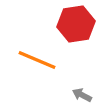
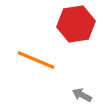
orange line: moved 1 px left
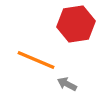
gray arrow: moved 15 px left, 11 px up
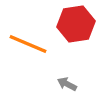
orange line: moved 8 px left, 16 px up
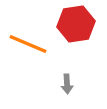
gray arrow: rotated 120 degrees counterclockwise
